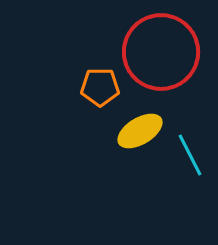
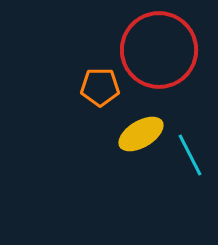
red circle: moved 2 px left, 2 px up
yellow ellipse: moved 1 px right, 3 px down
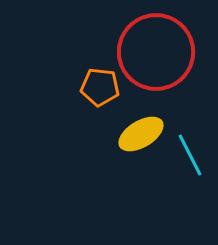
red circle: moved 3 px left, 2 px down
orange pentagon: rotated 6 degrees clockwise
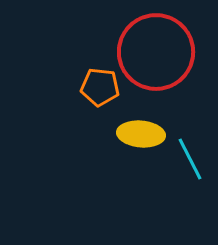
yellow ellipse: rotated 36 degrees clockwise
cyan line: moved 4 px down
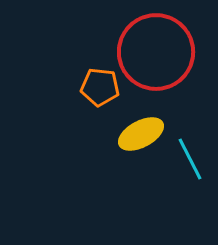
yellow ellipse: rotated 33 degrees counterclockwise
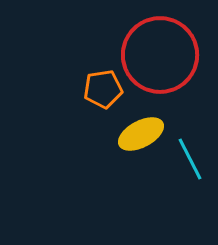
red circle: moved 4 px right, 3 px down
orange pentagon: moved 3 px right, 2 px down; rotated 15 degrees counterclockwise
